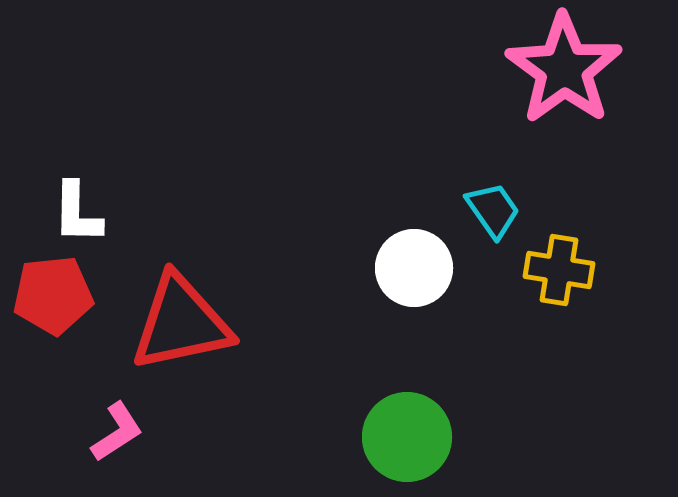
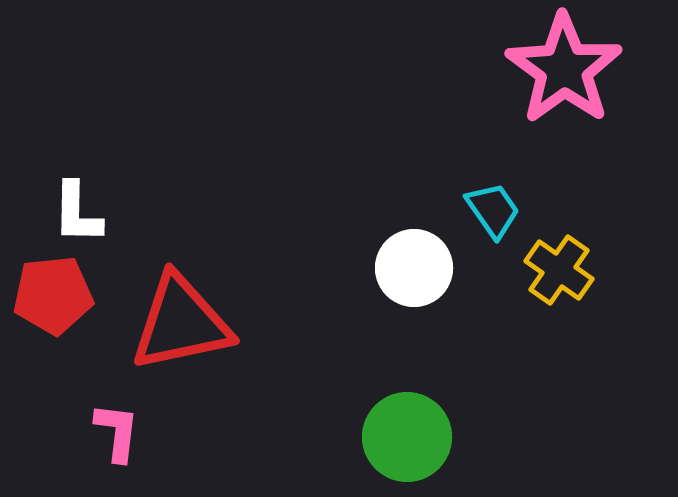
yellow cross: rotated 26 degrees clockwise
pink L-shape: rotated 50 degrees counterclockwise
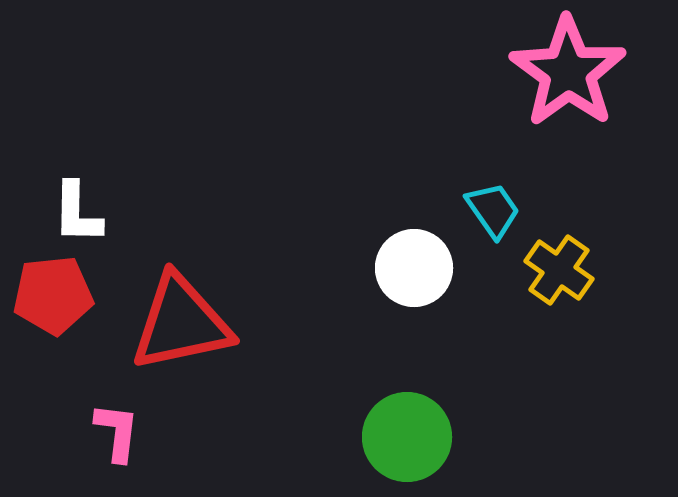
pink star: moved 4 px right, 3 px down
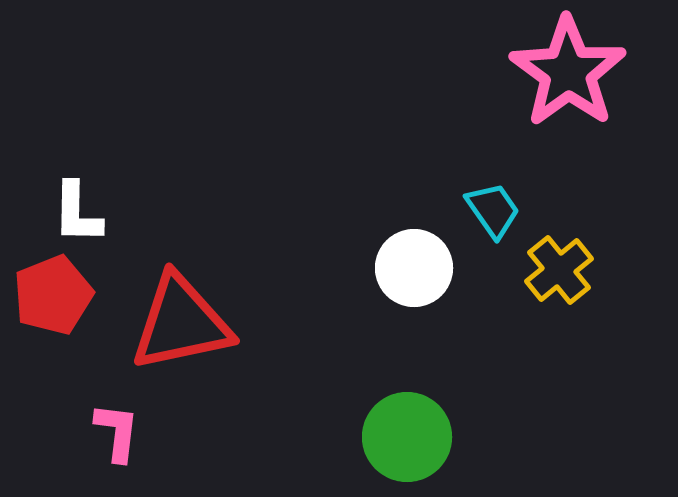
yellow cross: rotated 16 degrees clockwise
red pentagon: rotated 16 degrees counterclockwise
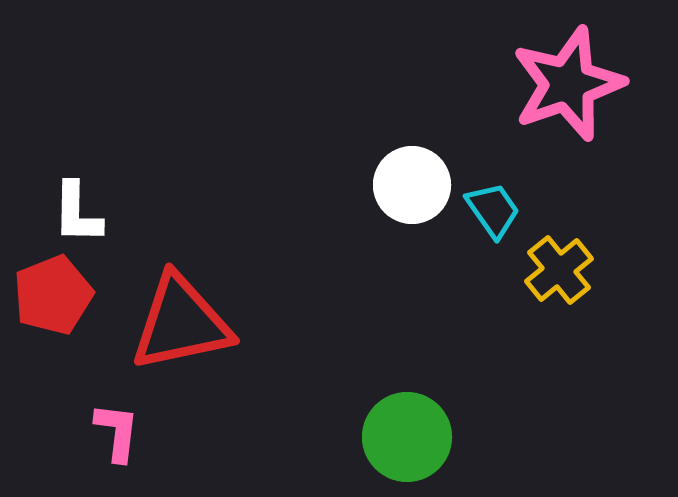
pink star: moved 12 px down; rotated 17 degrees clockwise
white circle: moved 2 px left, 83 px up
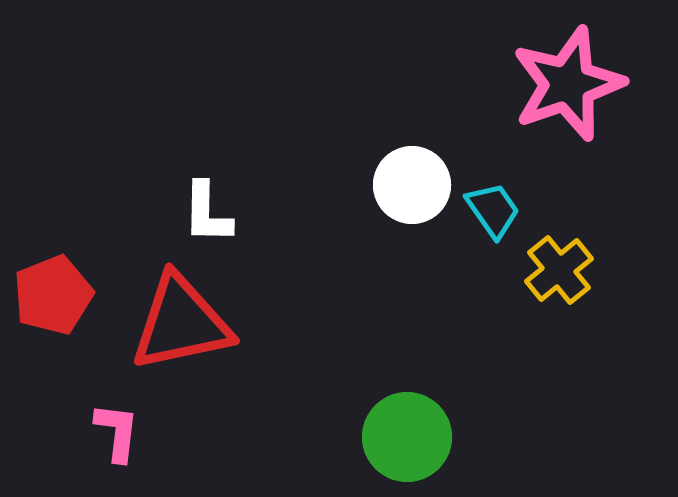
white L-shape: moved 130 px right
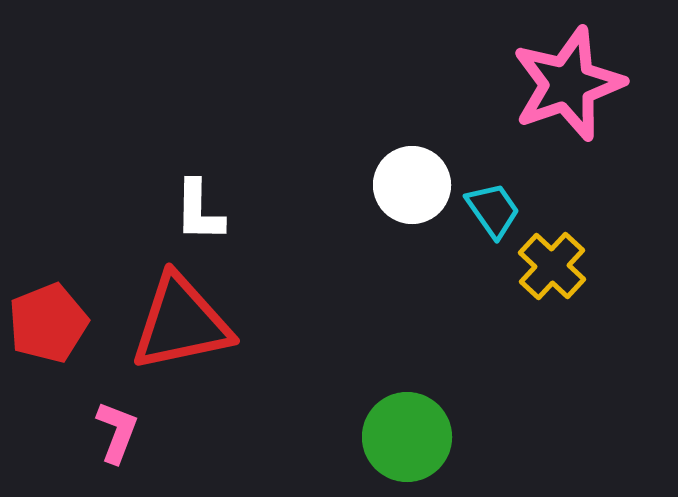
white L-shape: moved 8 px left, 2 px up
yellow cross: moved 7 px left, 4 px up; rotated 8 degrees counterclockwise
red pentagon: moved 5 px left, 28 px down
pink L-shape: rotated 14 degrees clockwise
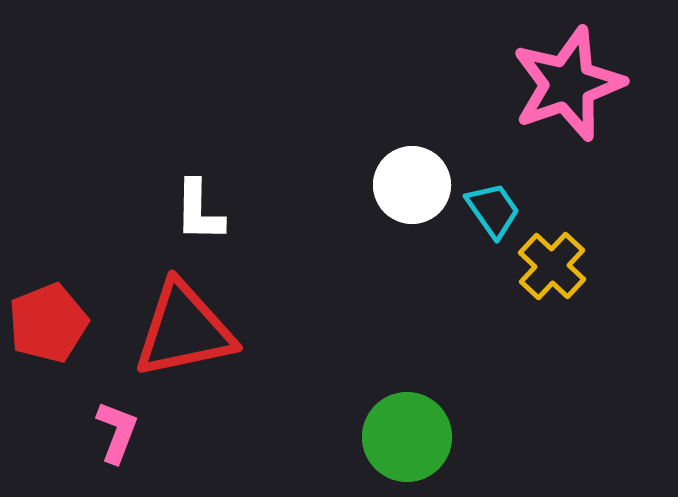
red triangle: moved 3 px right, 7 px down
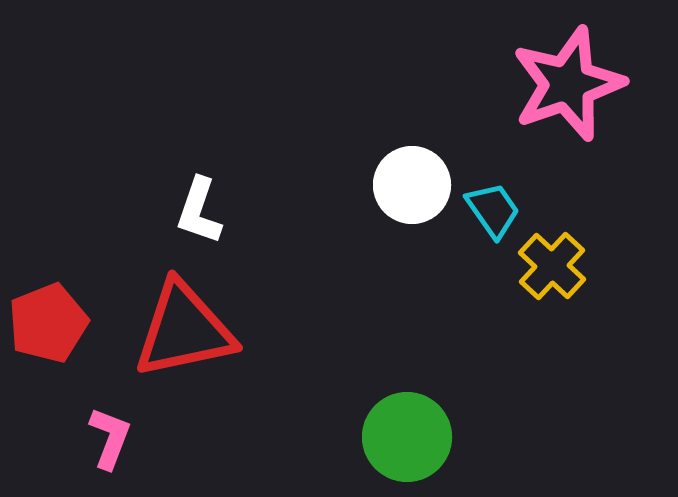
white L-shape: rotated 18 degrees clockwise
pink L-shape: moved 7 px left, 6 px down
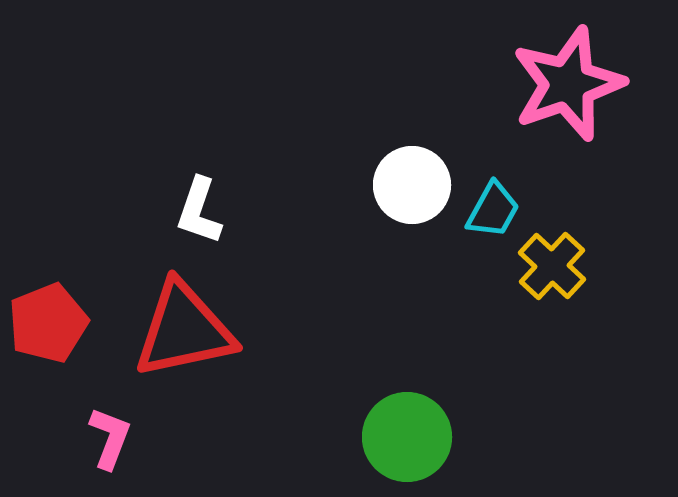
cyan trapezoid: rotated 64 degrees clockwise
